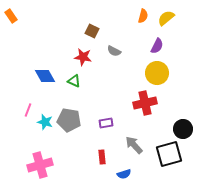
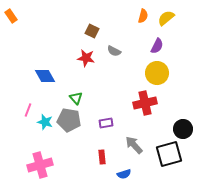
red star: moved 3 px right, 1 px down
green triangle: moved 2 px right, 17 px down; rotated 24 degrees clockwise
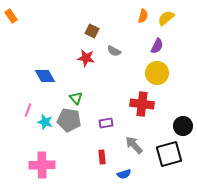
red cross: moved 3 px left, 1 px down; rotated 20 degrees clockwise
black circle: moved 3 px up
pink cross: moved 2 px right; rotated 15 degrees clockwise
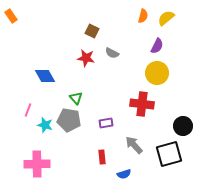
gray semicircle: moved 2 px left, 2 px down
cyan star: moved 3 px down
pink cross: moved 5 px left, 1 px up
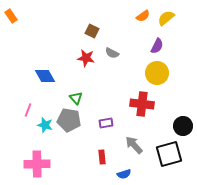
orange semicircle: rotated 40 degrees clockwise
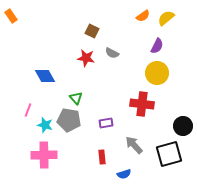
pink cross: moved 7 px right, 9 px up
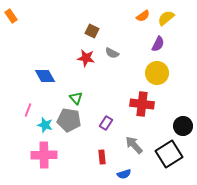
purple semicircle: moved 1 px right, 2 px up
purple rectangle: rotated 48 degrees counterclockwise
black square: rotated 16 degrees counterclockwise
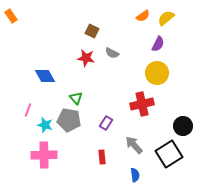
red cross: rotated 20 degrees counterclockwise
blue semicircle: moved 11 px right, 1 px down; rotated 80 degrees counterclockwise
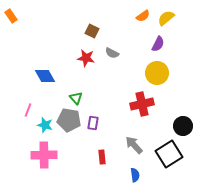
purple rectangle: moved 13 px left; rotated 24 degrees counterclockwise
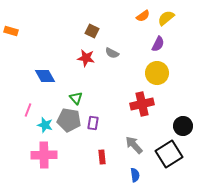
orange rectangle: moved 15 px down; rotated 40 degrees counterclockwise
